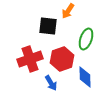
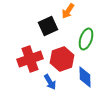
black square: rotated 30 degrees counterclockwise
blue arrow: moved 1 px left, 1 px up
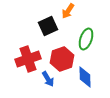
red cross: moved 2 px left
blue arrow: moved 2 px left, 3 px up
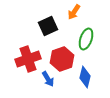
orange arrow: moved 6 px right, 1 px down
blue diamond: rotated 15 degrees clockwise
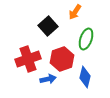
orange arrow: moved 1 px right
black square: rotated 18 degrees counterclockwise
blue arrow: rotated 70 degrees counterclockwise
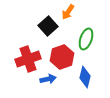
orange arrow: moved 7 px left
red hexagon: moved 2 px up
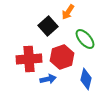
green ellipse: moved 1 px left; rotated 60 degrees counterclockwise
red cross: moved 1 px right; rotated 15 degrees clockwise
blue diamond: moved 1 px right, 2 px down
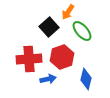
black square: moved 1 px right, 1 px down
green ellipse: moved 3 px left, 8 px up
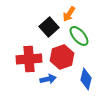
orange arrow: moved 1 px right, 2 px down
green ellipse: moved 3 px left, 5 px down
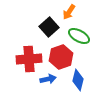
orange arrow: moved 2 px up
green ellipse: rotated 20 degrees counterclockwise
red hexagon: moved 1 px left
blue diamond: moved 8 px left, 1 px down
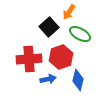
green ellipse: moved 1 px right, 2 px up
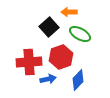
orange arrow: rotated 56 degrees clockwise
red cross: moved 3 px down
blue diamond: rotated 30 degrees clockwise
